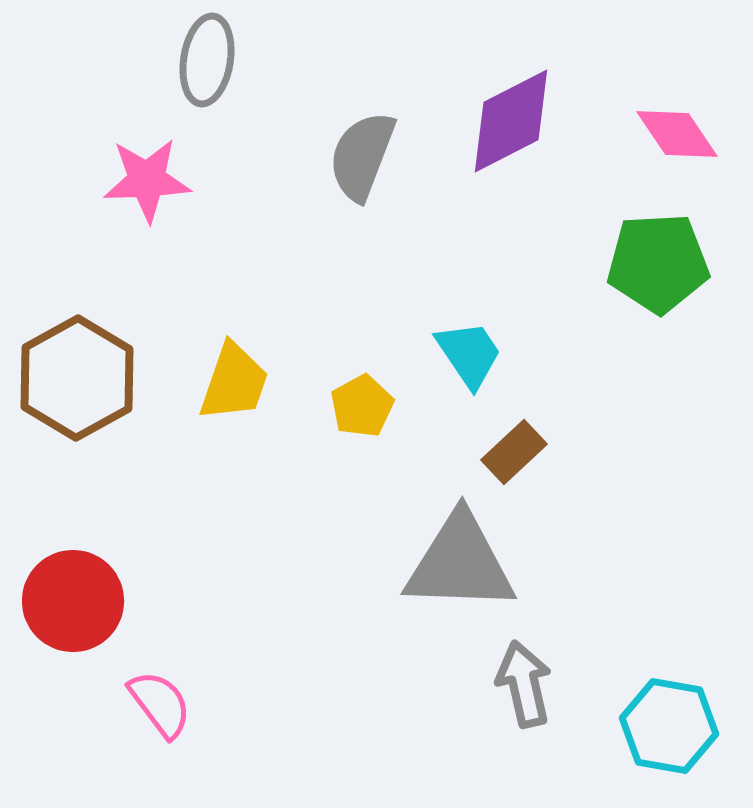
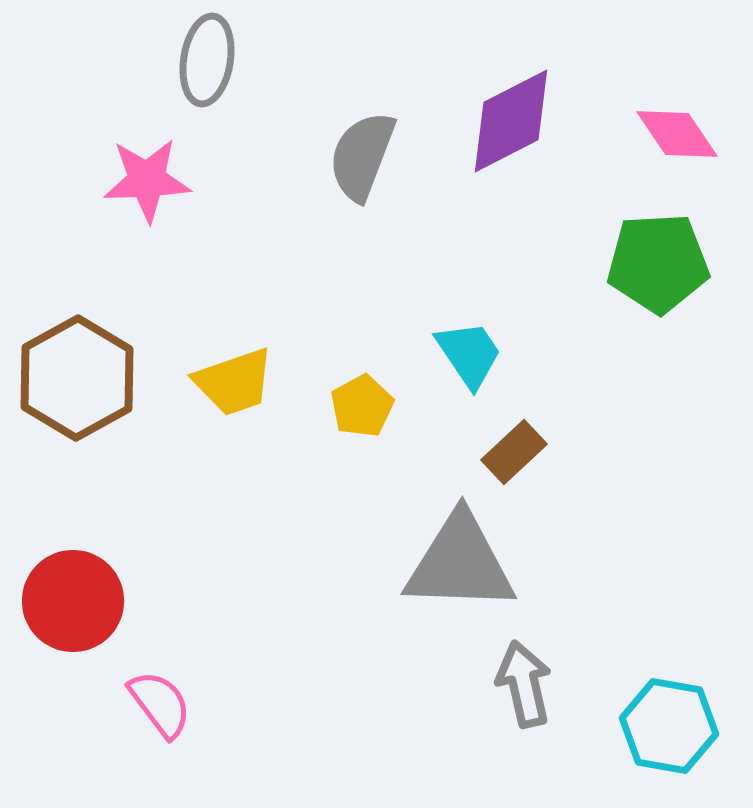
yellow trapezoid: rotated 52 degrees clockwise
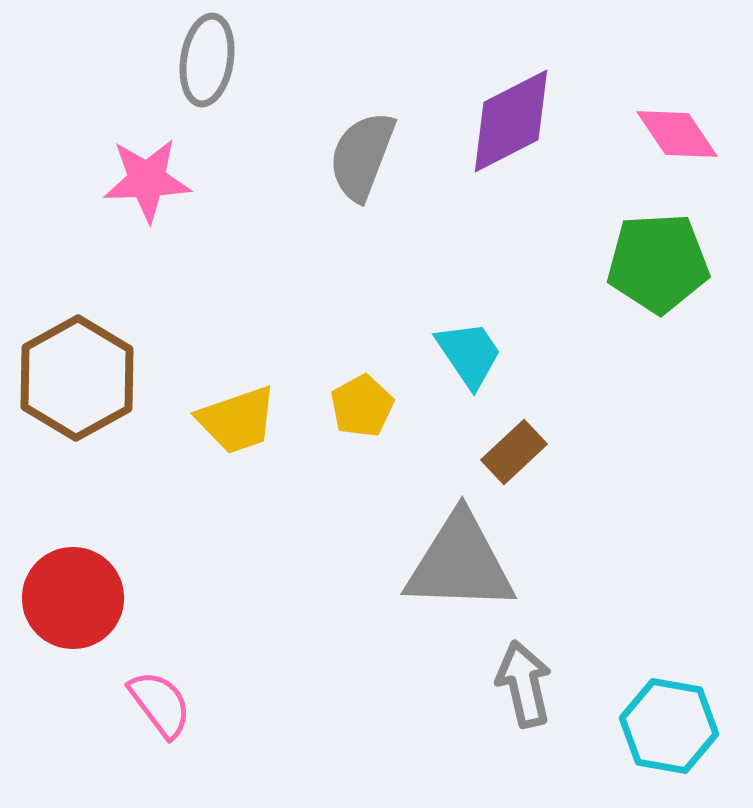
yellow trapezoid: moved 3 px right, 38 px down
red circle: moved 3 px up
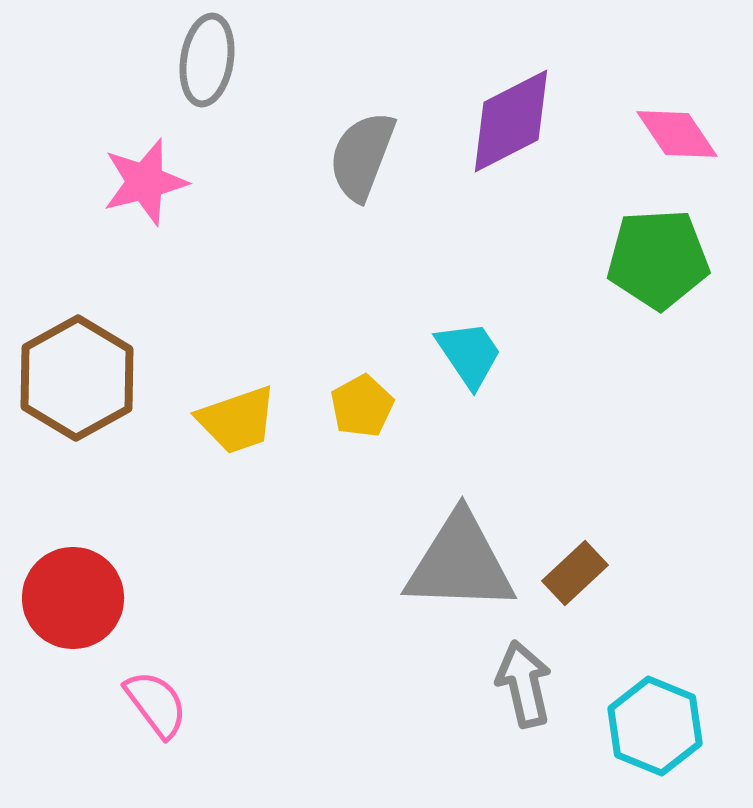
pink star: moved 2 px left, 2 px down; rotated 12 degrees counterclockwise
green pentagon: moved 4 px up
brown rectangle: moved 61 px right, 121 px down
pink semicircle: moved 4 px left
cyan hexagon: moved 14 px left; rotated 12 degrees clockwise
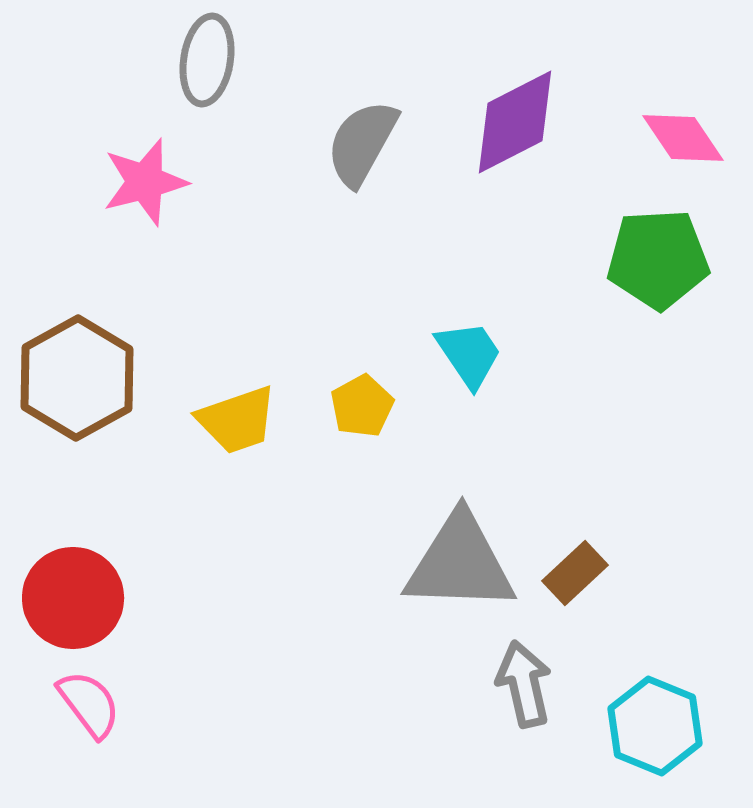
purple diamond: moved 4 px right, 1 px down
pink diamond: moved 6 px right, 4 px down
gray semicircle: moved 13 px up; rotated 8 degrees clockwise
pink semicircle: moved 67 px left
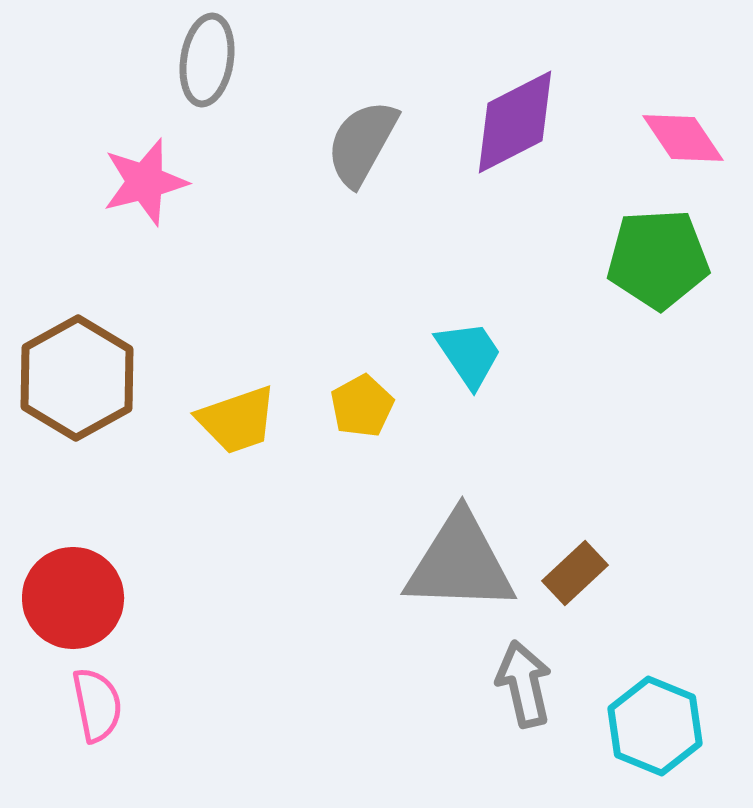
pink semicircle: moved 8 px right, 1 px down; rotated 26 degrees clockwise
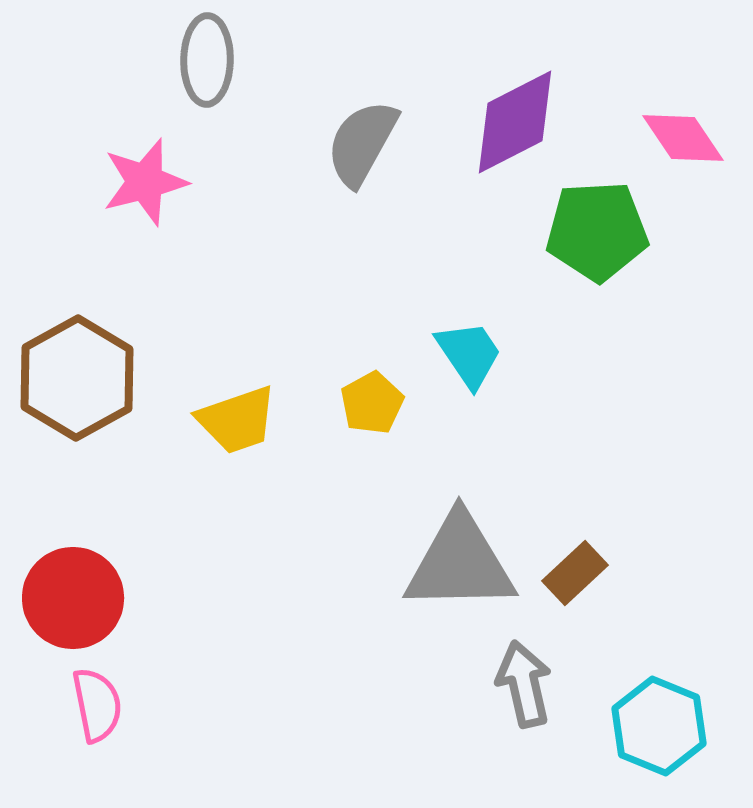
gray ellipse: rotated 8 degrees counterclockwise
green pentagon: moved 61 px left, 28 px up
yellow pentagon: moved 10 px right, 3 px up
gray triangle: rotated 3 degrees counterclockwise
cyan hexagon: moved 4 px right
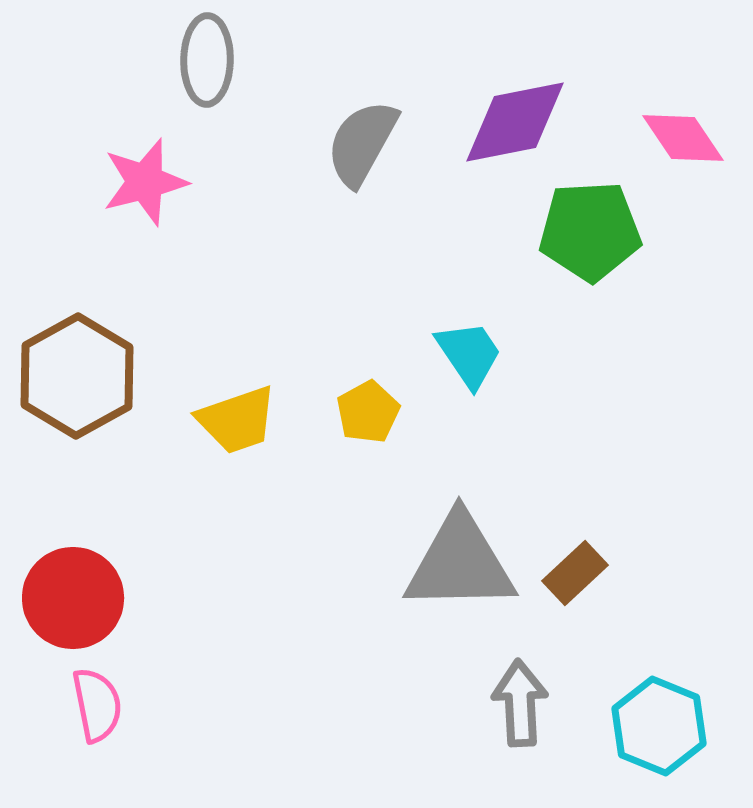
purple diamond: rotated 16 degrees clockwise
green pentagon: moved 7 px left
brown hexagon: moved 2 px up
yellow pentagon: moved 4 px left, 9 px down
gray arrow: moved 4 px left, 19 px down; rotated 10 degrees clockwise
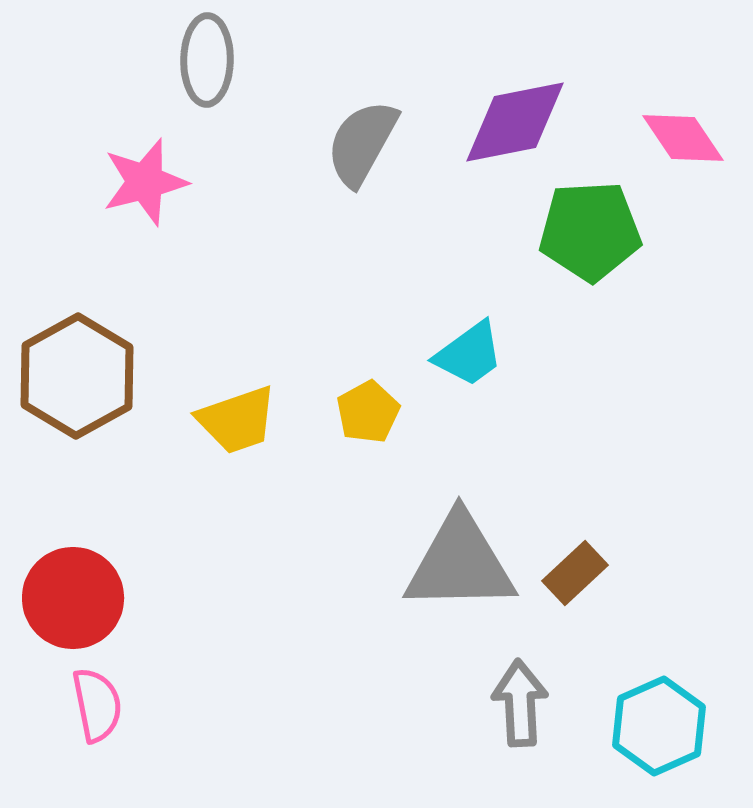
cyan trapezoid: rotated 88 degrees clockwise
cyan hexagon: rotated 14 degrees clockwise
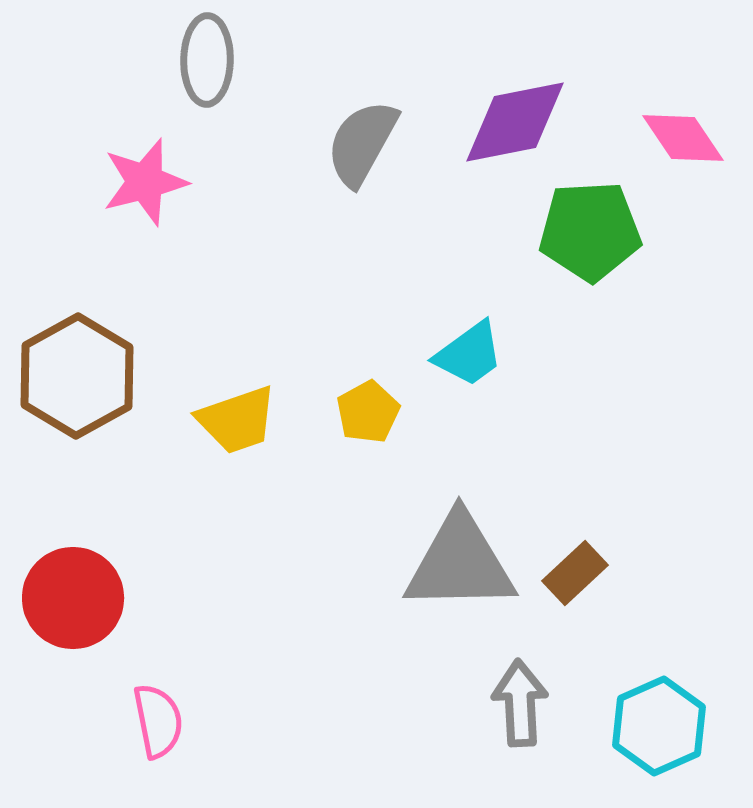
pink semicircle: moved 61 px right, 16 px down
